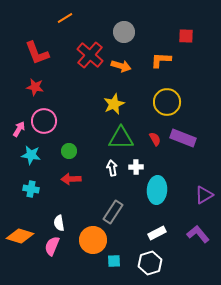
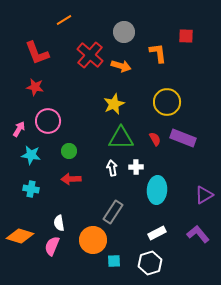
orange line: moved 1 px left, 2 px down
orange L-shape: moved 3 px left, 7 px up; rotated 80 degrees clockwise
pink circle: moved 4 px right
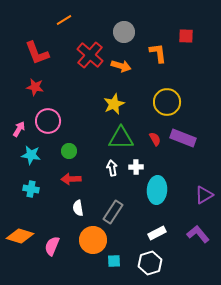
white semicircle: moved 19 px right, 15 px up
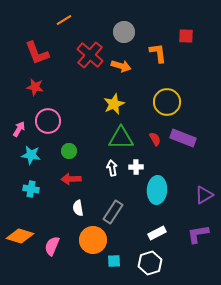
purple L-shape: rotated 60 degrees counterclockwise
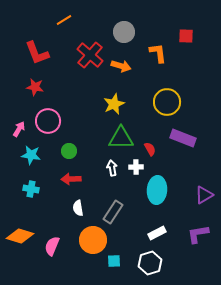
red semicircle: moved 5 px left, 10 px down
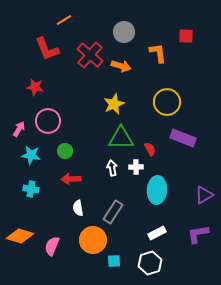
red L-shape: moved 10 px right, 4 px up
green circle: moved 4 px left
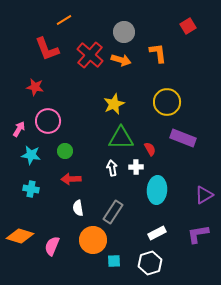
red square: moved 2 px right, 10 px up; rotated 35 degrees counterclockwise
orange arrow: moved 6 px up
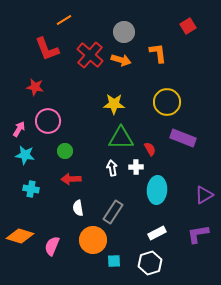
yellow star: rotated 25 degrees clockwise
cyan star: moved 6 px left
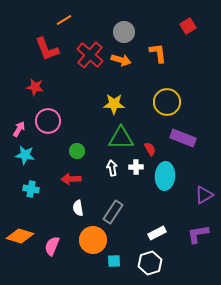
green circle: moved 12 px right
cyan ellipse: moved 8 px right, 14 px up
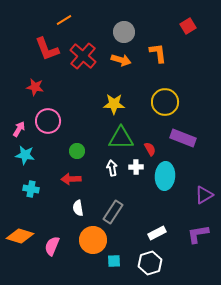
red cross: moved 7 px left, 1 px down
yellow circle: moved 2 px left
